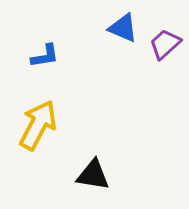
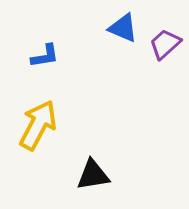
black triangle: rotated 18 degrees counterclockwise
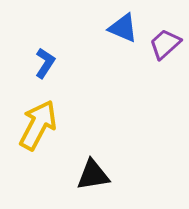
blue L-shape: moved 7 px down; rotated 48 degrees counterclockwise
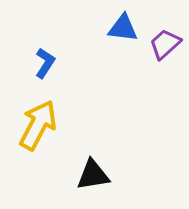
blue triangle: rotated 16 degrees counterclockwise
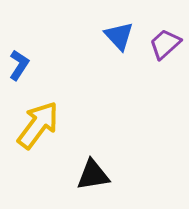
blue triangle: moved 4 px left, 8 px down; rotated 40 degrees clockwise
blue L-shape: moved 26 px left, 2 px down
yellow arrow: rotated 9 degrees clockwise
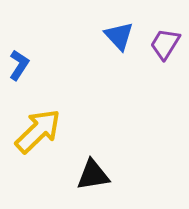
purple trapezoid: rotated 16 degrees counterclockwise
yellow arrow: moved 6 px down; rotated 9 degrees clockwise
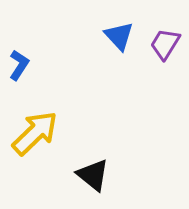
yellow arrow: moved 3 px left, 2 px down
black triangle: rotated 48 degrees clockwise
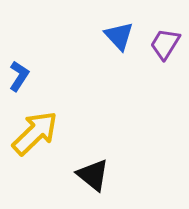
blue L-shape: moved 11 px down
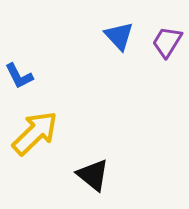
purple trapezoid: moved 2 px right, 2 px up
blue L-shape: rotated 120 degrees clockwise
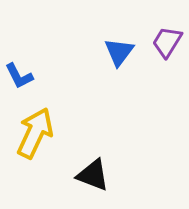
blue triangle: moved 16 px down; rotated 20 degrees clockwise
yellow arrow: rotated 21 degrees counterclockwise
black triangle: rotated 18 degrees counterclockwise
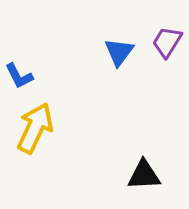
yellow arrow: moved 5 px up
black triangle: moved 51 px right; rotated 24 degrees counterclockwise
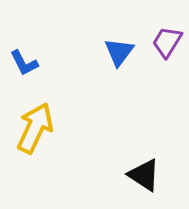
blue L-shape: moved 5 px right, 13 px up
black triangle: rotated 36 degrees clockwise
